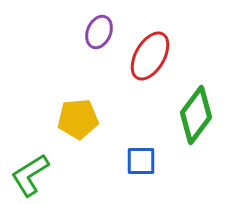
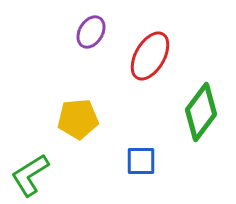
purple ellipse: moved 8 px left; rotated 8 degrees clockwise
green diamond: moved 5 px right, 3 px up
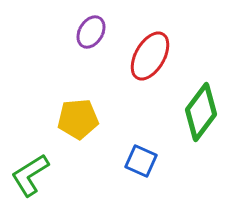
blue square: rotated 24 degrees clockwise
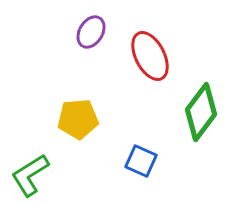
red ellipse: rotated 57 degrees counterclockwise
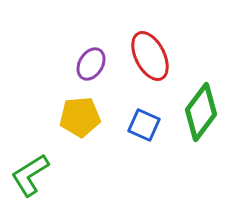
purple ellipse: moved 32 px down
yellow pentagon: moved 2 px right, 2 px up
blue square: moved 3 px right, 36 px up
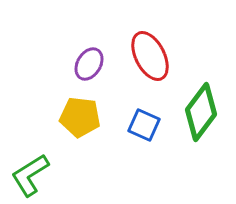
purple ellipse: moved 2 px left
yellow pentagon: rotated 12 degrees clockwise
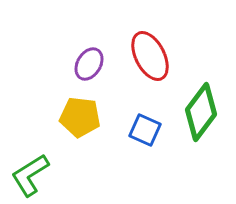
blue square: moved 1 px right, 5 px down
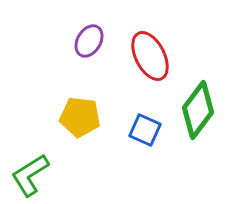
purple ellipse: moved 23 px up
green diamond: moved 3 px left, 2 px up
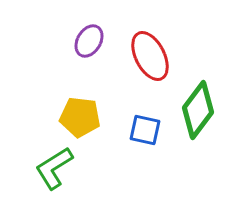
blue square: rotated 12 degrees counterclockwise
green L-shape: moved 24 px right, 7 px up
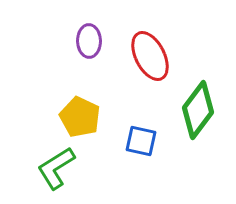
purple ellipse: rotated 32 degrees counterclockwise
yellow pentagon: rotated 18 degrees clockwise
blue square: moved 4 px left, 11 px down
green L-shape: moved 2 px right
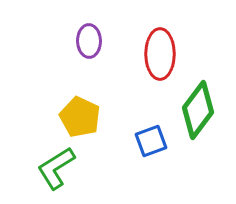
red ellipse: moved 10 px right, 2 px up; rotated 27 degrees clockwise
blue square: moved 10 px right; rotated 32 degrees counterclockwise
